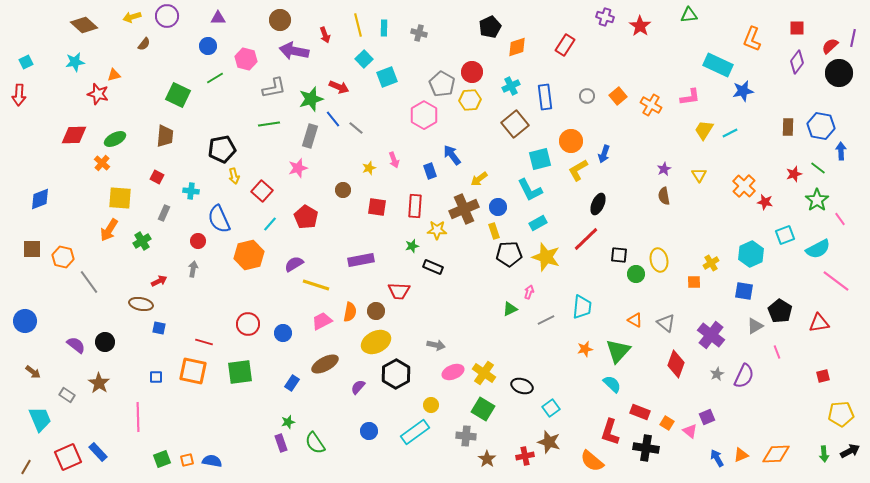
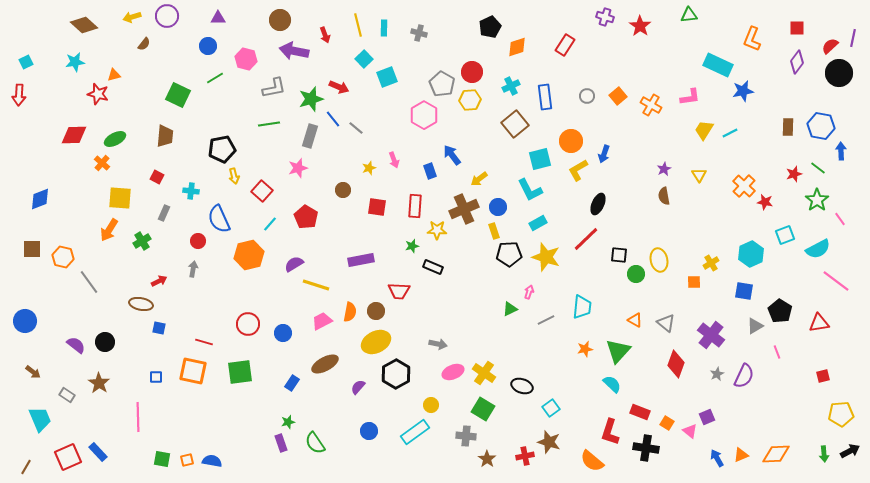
gray arrow at (436, 345): moved 2 px right, 1 px up
green square at (162, 459): rotated 30 degrees clockwise
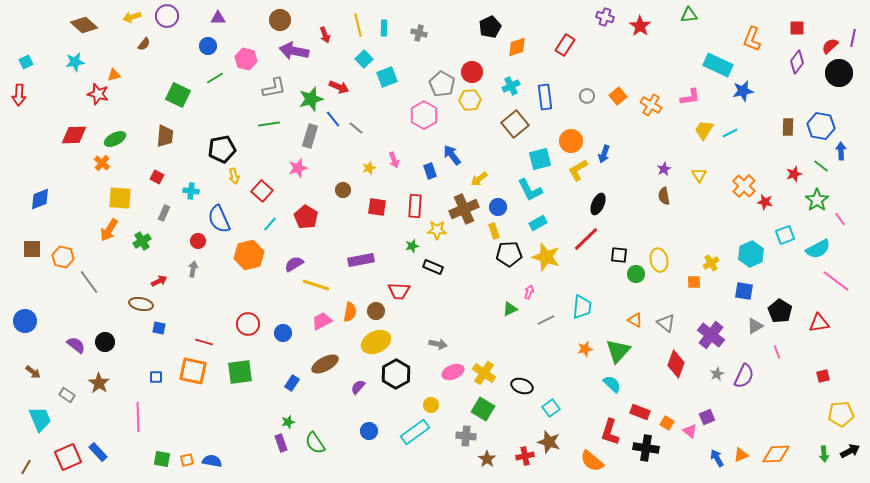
green line at (818, 168): moved 3 px right, 2 px up
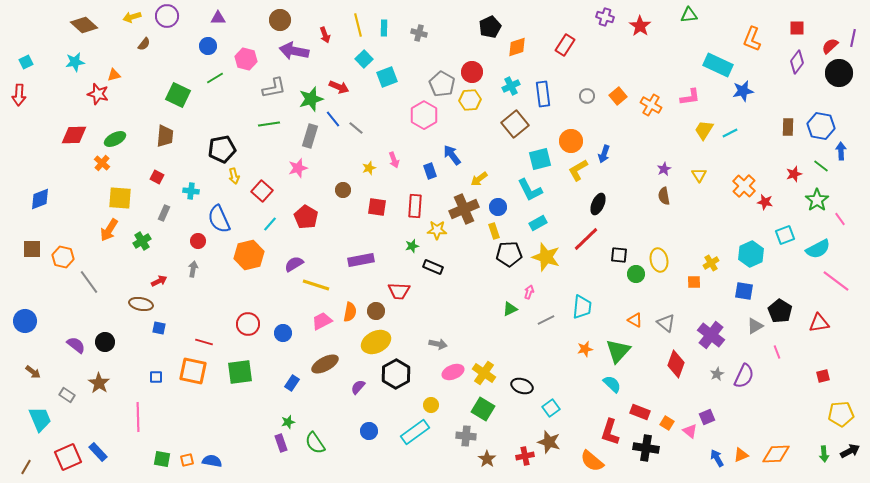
blue rectangle at (545, 97): moved 2 px left, 3 px up
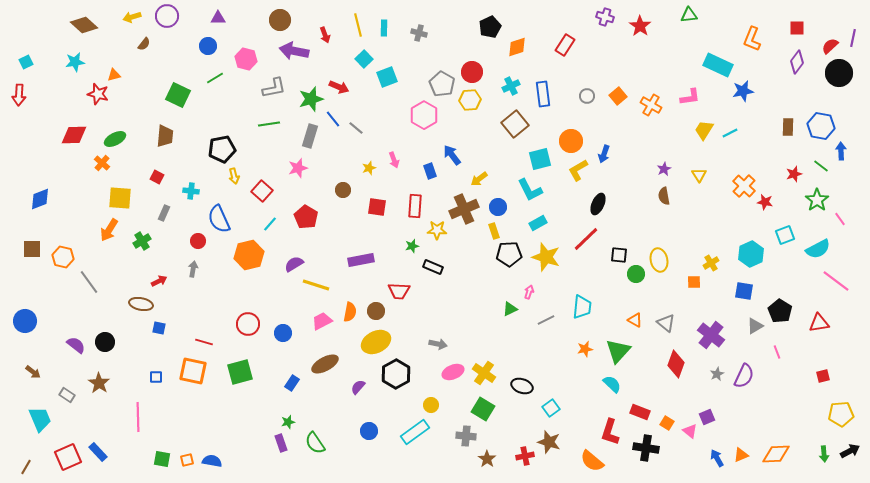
green square at (240, 372): rotated 8 degrees counterclockwise
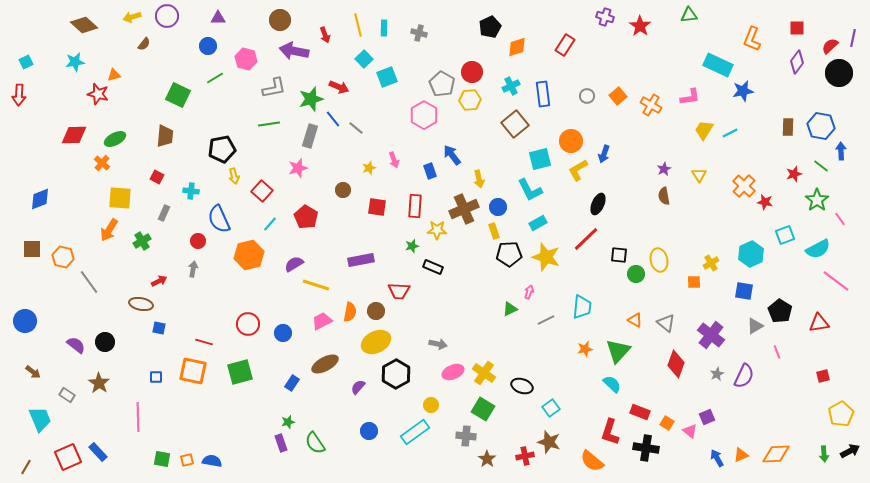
yellow arrow at (479, 179): rotated 66 degrees counterclockwise
yellow pentagon at (841, 414): rotated 25 degrees counterclockwise
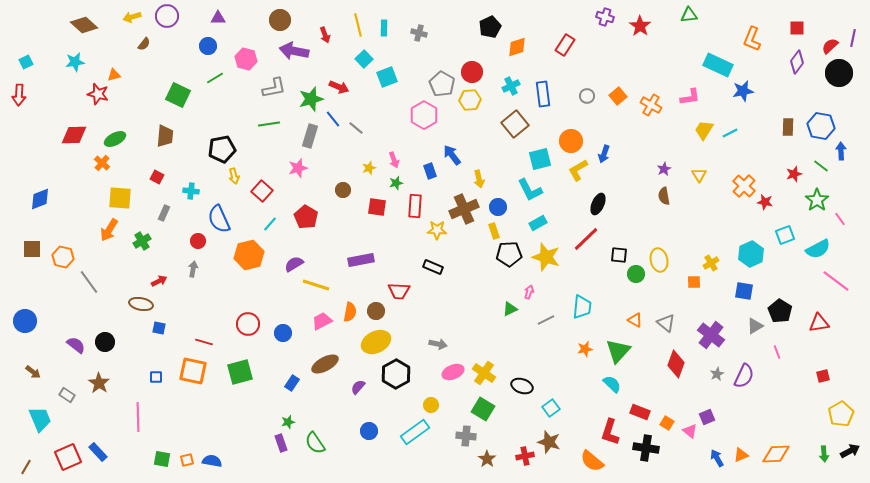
green star at (412, 246): moved 16 px left, 63 px up
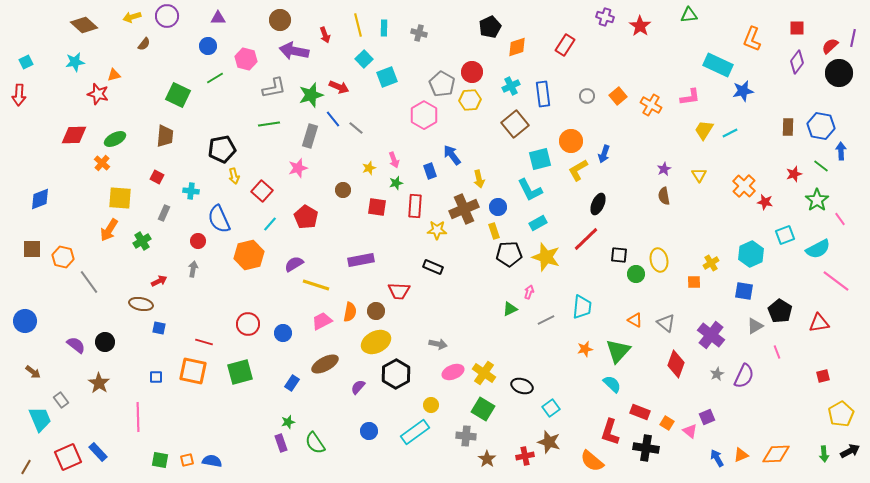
green star at (311, 99): moved 4 px up
gray rectangle at (67, 395): moved 6 px left, 5 px down; rotated 21 degrees clockwise
green square at (162, 459): moved 2 px left, 1 px down
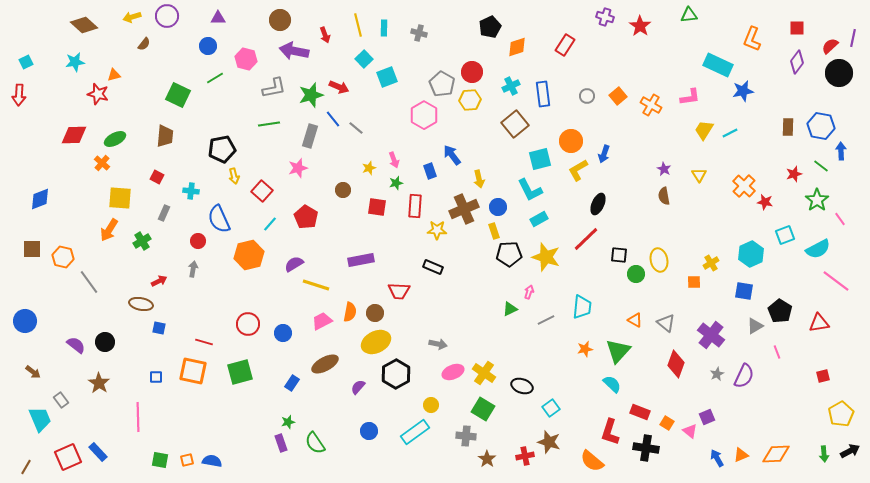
purple star at (664, 169): rotated 16 degrees counterclockwise
cyan rectangle at (538, 223): moved 1 px right, 4 px up
brown circle at (376, 311): moved 1 px left, 2 px down
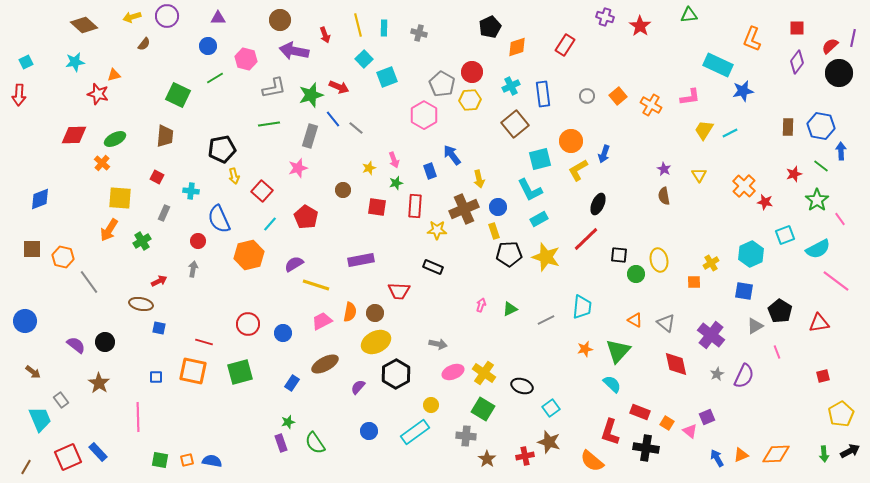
pink arrow at (529, 292): moved 48 px left, 13 px down
red diamond at (676, 364): rotated 32 degrees counterclockwise
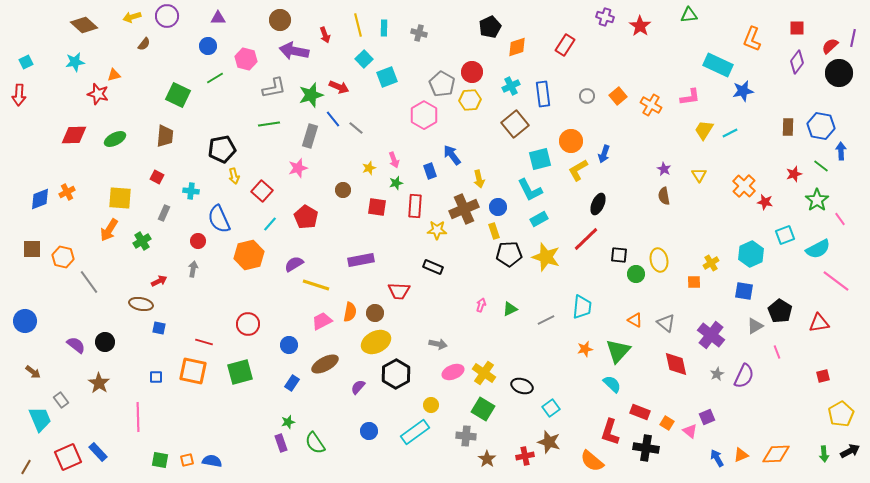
orange cross at (102, 163): moved 35 px left, 29 px down; rotated 21 degrees clockwise
blue circle at (283, 333): moved 6 px right, 12 px down
